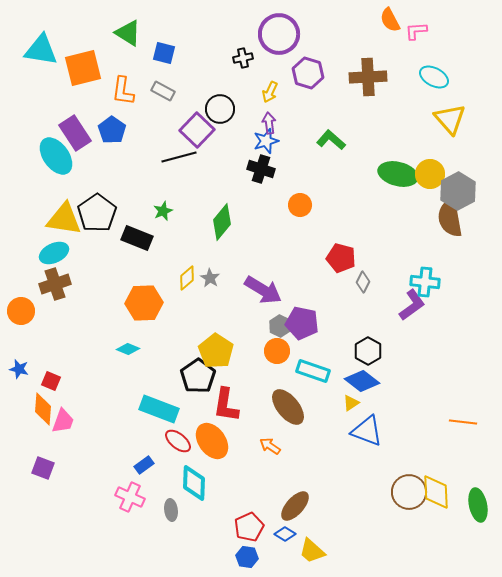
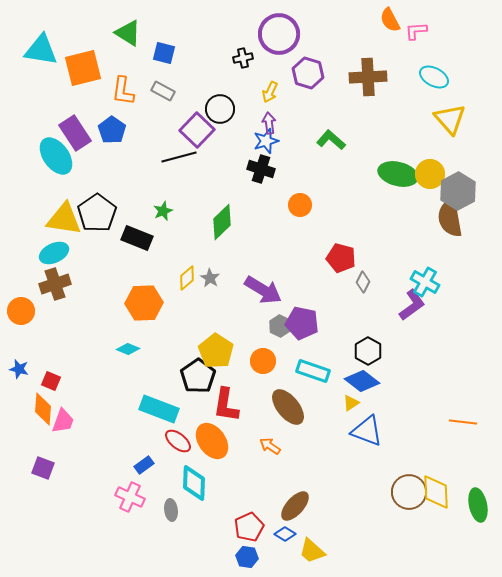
green diamond at (222, 222): rotated 6 degrees clockwise
cyan cross at (425, 282): rotated 24 degrees clockwise
orange circle at (277, 351): moved 14 px left, 10 px down
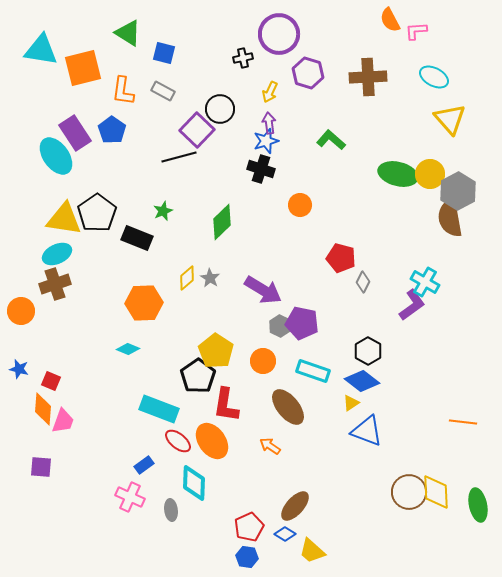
cyan ellipse at (54, 253): moved 3 px right, 1 px down
purple square at (43, 468): moved 2 px left, 1 px up; rotated 15 degrees counterclockwise
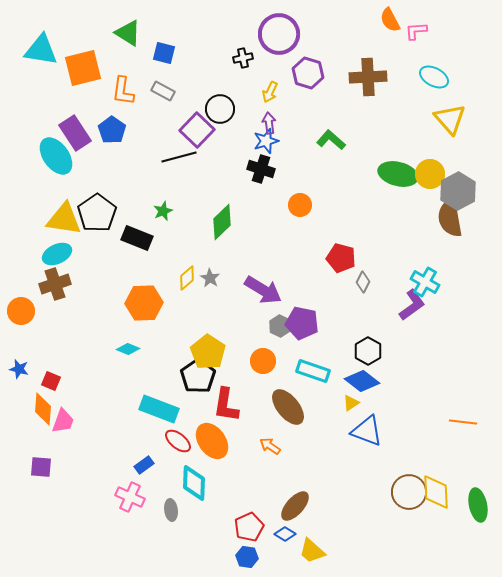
yellow pentagon at (216, 351): moved 8 px left, 1 px down
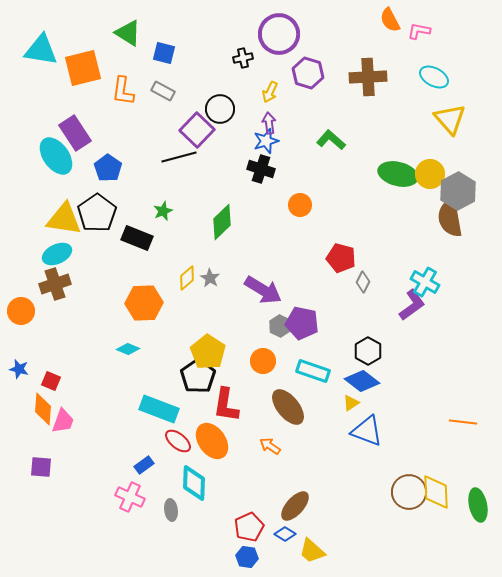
pink L-shape at (416, 31): moved 3 px right; rotated 15 degrees clockwise
blue pentagon at (112, 130): moved 4 px left, 38 px down
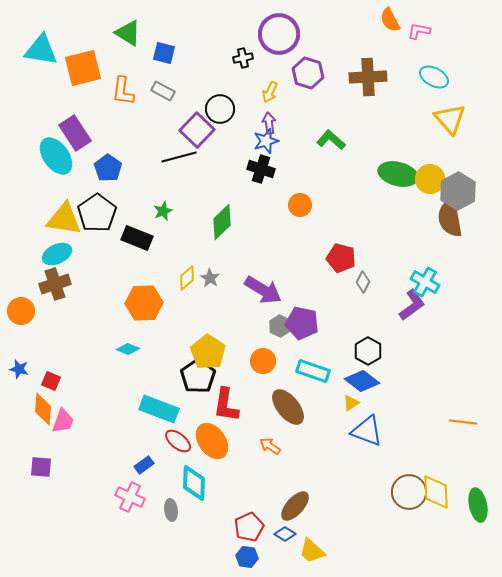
yellow circle at (430, 174): moved 5 px down
